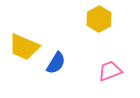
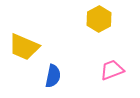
blue semicircle: moved 3 px left, 13 px down; rotated 20 degrees counterclockwise
pink trapezoid: moved 2 px right, 1 px up
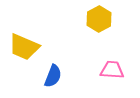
pink trapezoid: rotated 25 degrees clockwise
blue semicircle: rotated 10 degrees clockwise
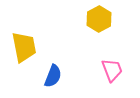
yellow trapezoid: rotated 124 degrees counterclockwise
pink trapezoid: rotated 65 degrees clockwise
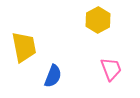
yellow hexagon: moved 1 px left, 1 px down
pink trapezoid: moved 1 px left, 1 px up
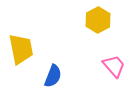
yellow trapezoid: moved 3 px left, 2 px down
pink trapezoid: moved 3 px right, 3 px up; rotated 20 degrees counterclockwise
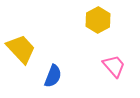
yellow trapezoid: rotated 32 degrees counterclockwise
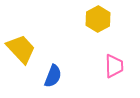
yellow hexagon: moved 1 px up
pink trapezoid: rotated 40 degrees clockwise
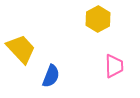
blue semicircle: moved 2 px left
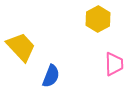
yellow trapezoid: moved 2 px up
pink trapezoid: moved 2 px up
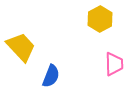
yellow hexagon: moved 2 px right
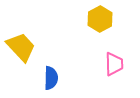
blue semicircle: moved 2 px down; rotated 20 degrees counterclockwise
